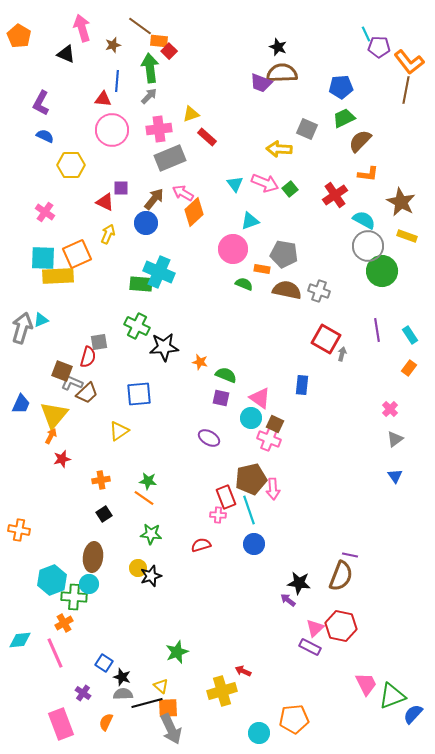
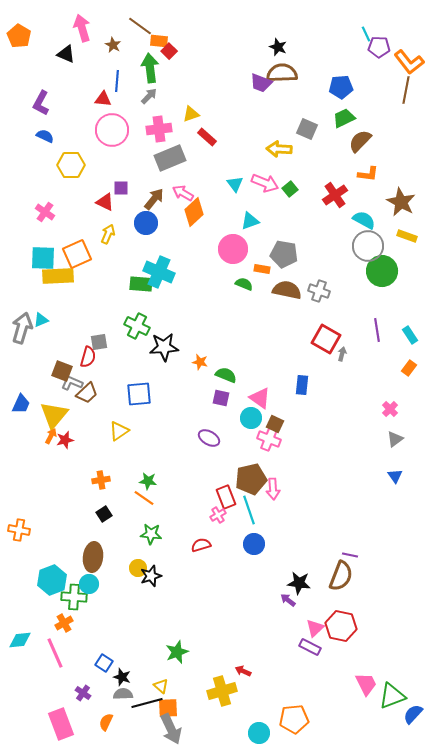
brown star at (113, 45): rotated 28 degrees counterclockwise
red star at (62, 459): moved 3 px right, 19 px up
pink cross at (218, 515): rotated 35 degrees counterclockwise
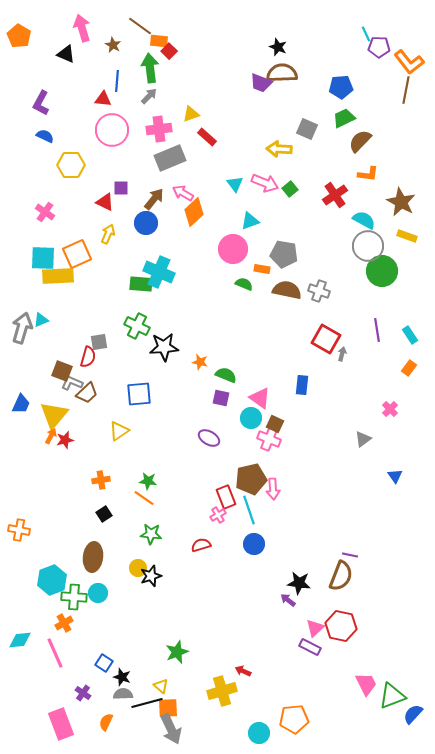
gray triangle at (395, 439): moved 32 px left
cyan circle at (89, 584): moved 9 px right, 9 px down
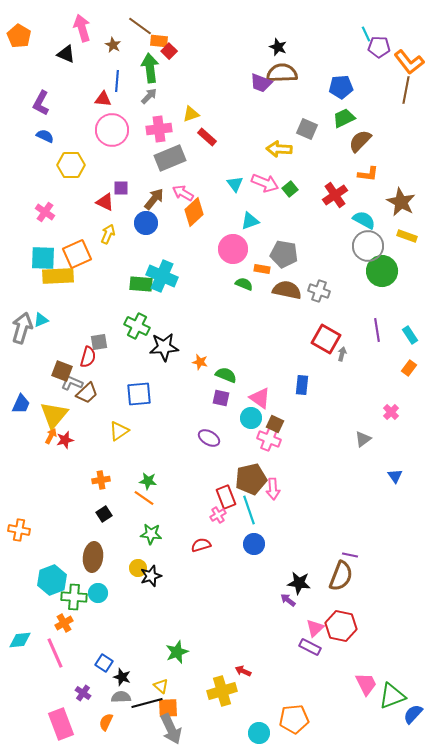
cyan cross at (159, 272): moved 3 px right, 4 px down
pink cross at (390, 409): moved 1 px right, 3 px down
gray semicircle at (123, 694): moved 2 px left, 3 px down
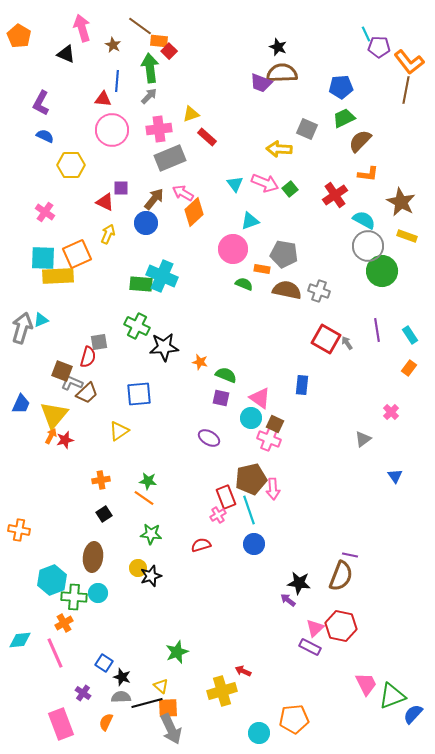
gray arrow at (342, 354): moved 5 px right, 11 px up; rotated 48 degrees counterclockwise
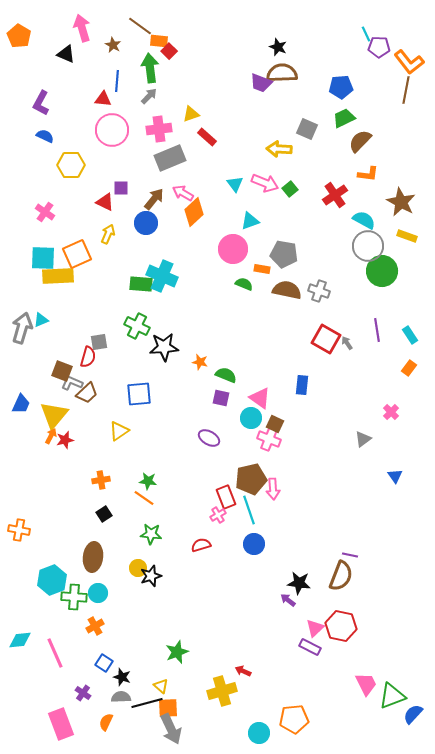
orange cross at (64, 623): moved 31 px right, 3 px down
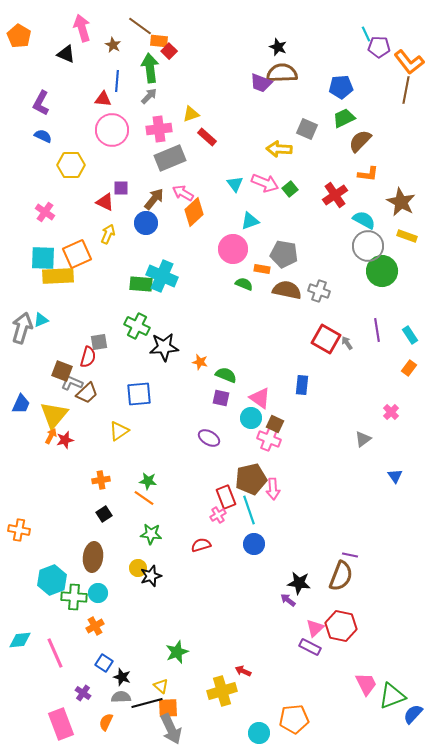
blue semicircle at (45, 136): moved 2 px left
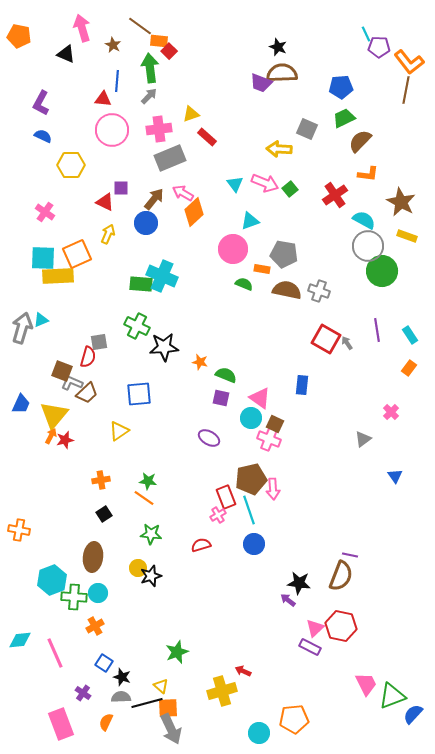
orange pentagon at (19, 36): rotated 20 degrees counterclockwise
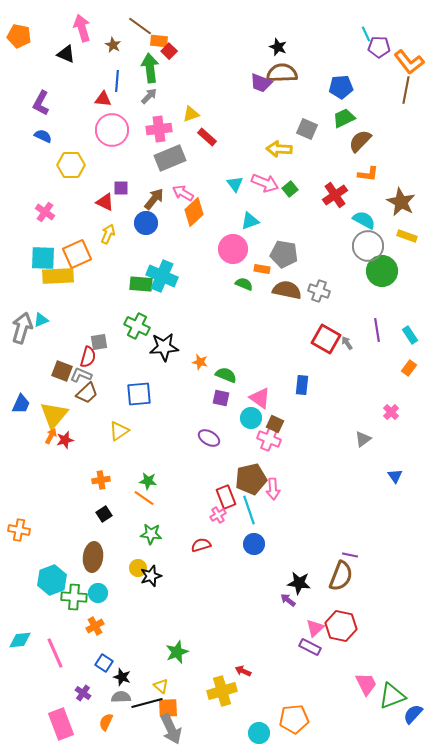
gray L-shape at (72, 383): moved 9 px right, 8 px up
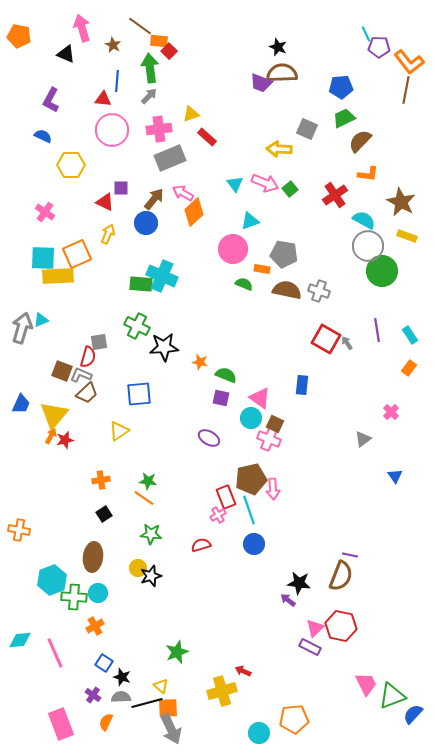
purple L-shape at (41, 103): moved 10 px right, 3 px up
purple cross at (83, 693): moved 10 px right, 2 px down
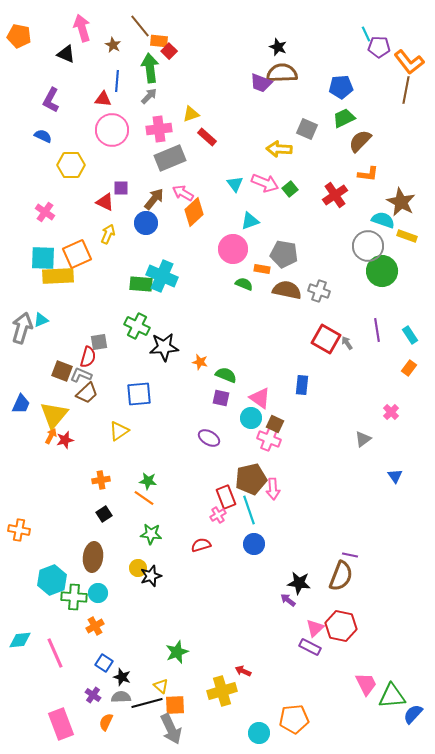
brown line at (140, 26): rotated 15 degrees clockwise
cyan semicircle at (364, 220): moved 19 px right; rotated 10 degrees counterclockwise
green triangle at (392, 696): rotated 16 degrees clockwise
orange square at (168, 708): moved 7 px right, 3 px up
